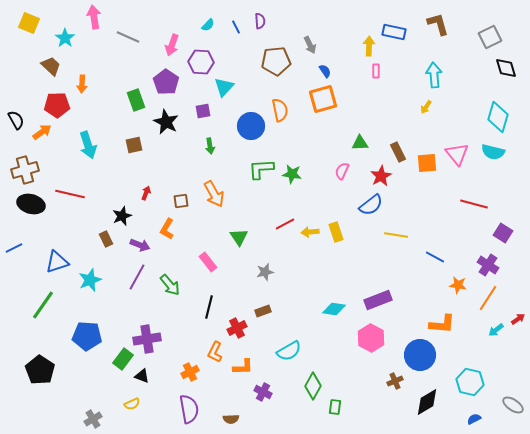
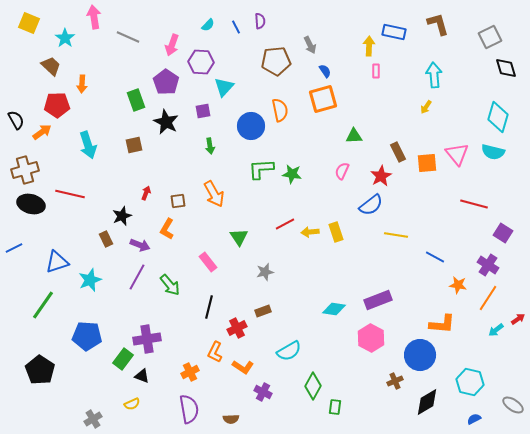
green triangle at (360, 143): moved 6 px left, 7 px up
brown square at (181, 201): moved 3 px left
orange L-shape at (243, 367): rotated 35 degrees clockwise
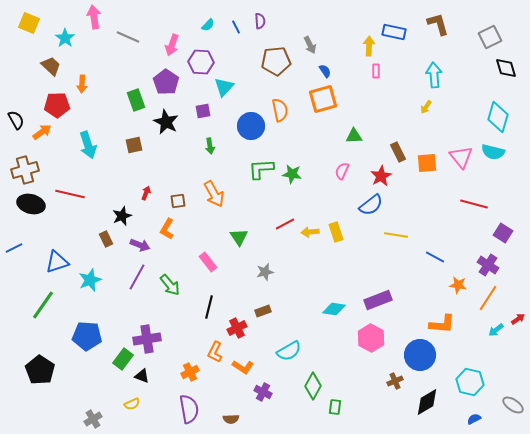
pink triangle at (457, 154): moved 4 px right, 3 px down
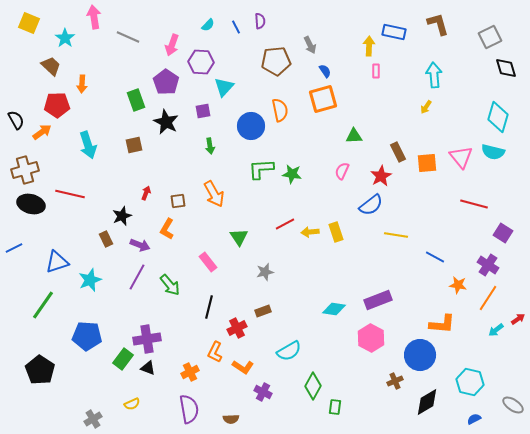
black triangle at (142, 376): moved 6 px right, 8 px up
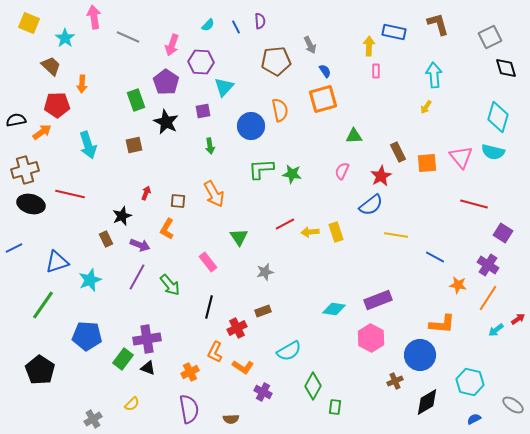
black semicircle at (16, 120): rotated 72 degrees counterclockwise
brown square at (178, 201): rotated 14 degrees clockwise
yellow semicircle at (132, 404): rotated 21 degrees counterclockwise
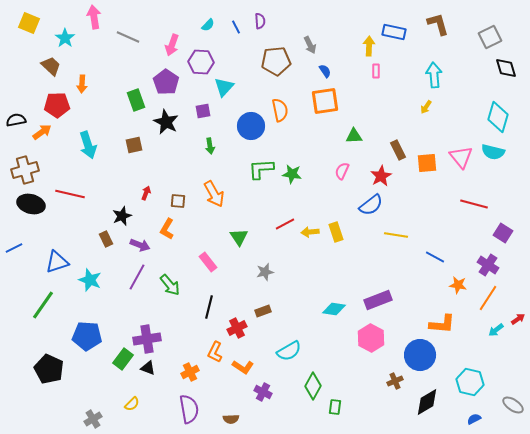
orange square at (323, 99): moved 2 px right, 2 px down; rotated 8 degrees clockwise
brown rectangle at (398, 152): moved 2 px up
cyan star at (90, 280): rotated 30 degrees counterclockwise
black pentagon at (40, 370): moved 9 px right, 1 px up; rotated 8 degrees counterclockwise
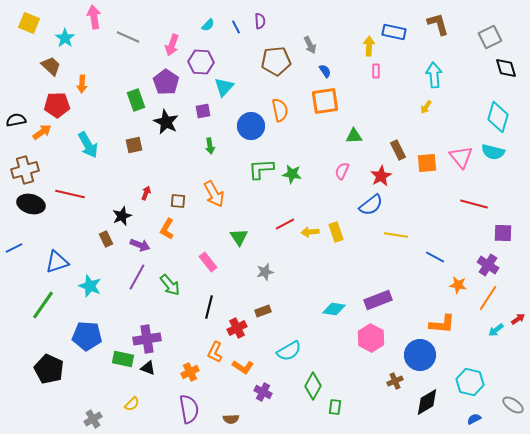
cyan arrow at (88, 145): rotated 12 degrees counterclockwise
purple square at (503, 233): rotated 30 degrees counterclockwise
cyan star at (90, 280): moved 6 px down
green rectangle at (123, 359): rotated 65 degrees clockwise
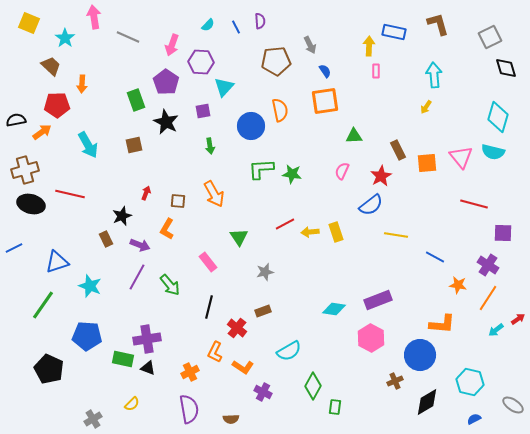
red cross at (237, 328): rotated 24 degrees counterclockwise
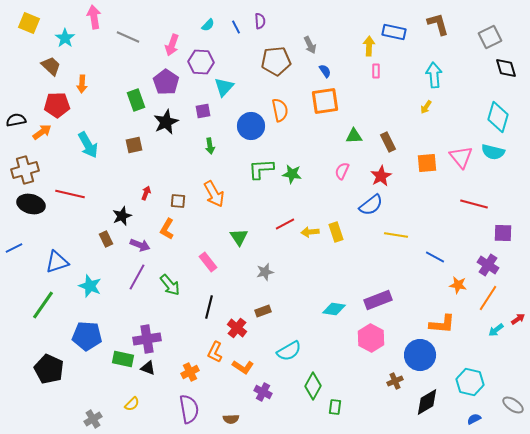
black star at (166, 122): rotated 20 degrees clockwise
brown rectangle at (398, 150): moved 10 px left, 8 px up
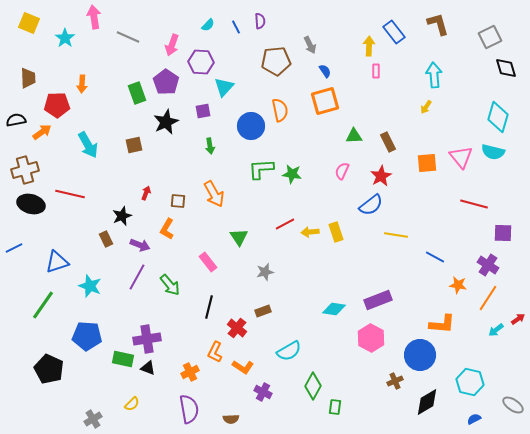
blue rectangle at (394, 32): rotated 40 degrees clockwise
brown trapezoid at (51, 66): moved 23 px left, 12 px down; rotated 45 degrees clockwise
green rectangle at (136, 100): moved 1 px right, 7 px up
orange square at (325, 101): rotated 8 degrees counterclockwise
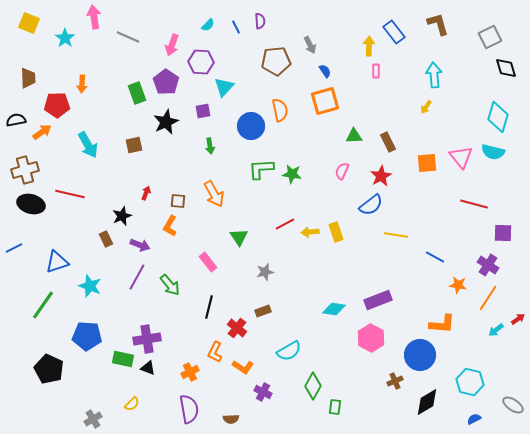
orange L-shape at (167, 229): moved 3 px right, 3 px up
